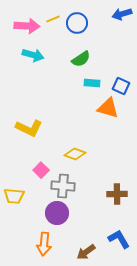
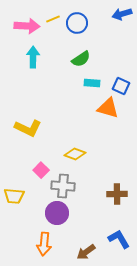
cyan arrow: moved 2 px down; rotated 105 degrees counterclockwise
yellow L-shape: moved 1 px left
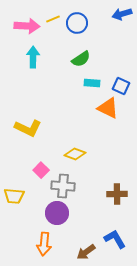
orange triangle: rotated 10 degrees clockwise
blue L-shape: moved 4 px left
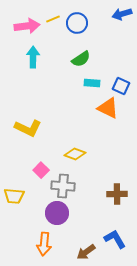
pink arrow: rotated 10 degrees counterclockwise
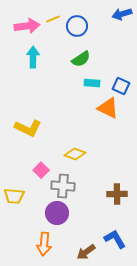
blue circle: moved 3 px down
